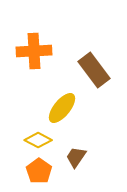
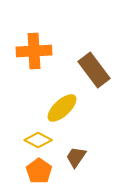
yellow ellipse: rotated 8 degrees clockwise
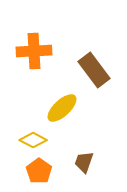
yellow diamond: moved 5 px left
brown trapezoid: moved 8 px right, 5 px down; rotated 15 degrees counterclockwise
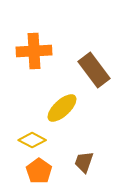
yellow diamond: moved 1 px left
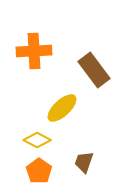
yellow diamond: moved 5 px right
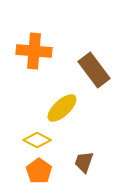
orange cross: rotated 8 degrees clockwise
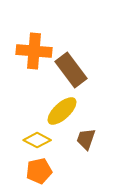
brown rectangle: moved 23 px left
yellow ellipse: moved 3 px down
brown trapezoid: moved 2 px right, 23 px up
orange pentagon: rotated 25 degrees clockwise
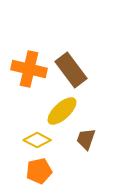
orange cross: moved 5 px left, 18 px down; rotated 8 degrees clockwise
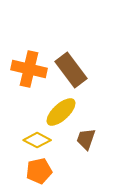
yellow ellipse: moved 1 px left, 1 px down
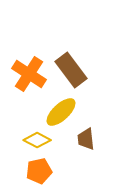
orange cross: moved 5 px down; rotated 20 degrees clockwise
brown trapezoid: rotated 25 degrees counterclockwise
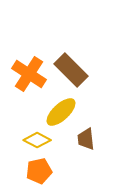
brown rectangle: rotated 8 degrees counterclockwise
